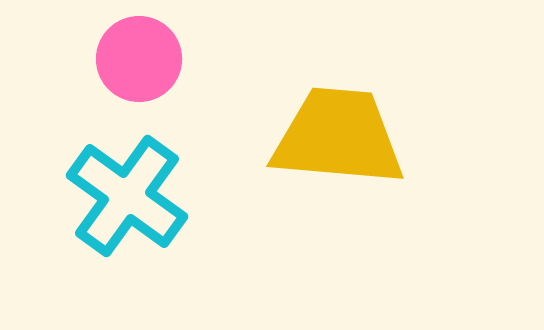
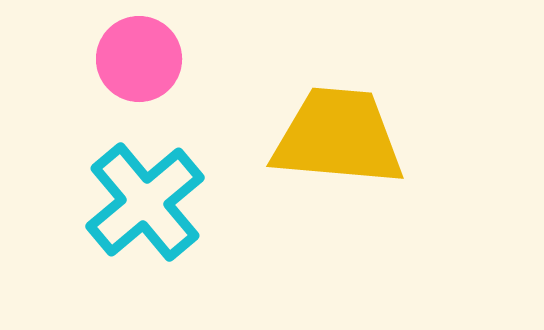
cyan cross: moved 18 px right, 6 px down; rotated 14 degrees clockwise
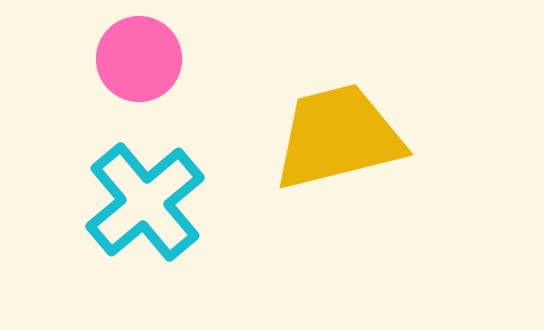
yellow trapezoid: rotated 19 degrees counterclockwise
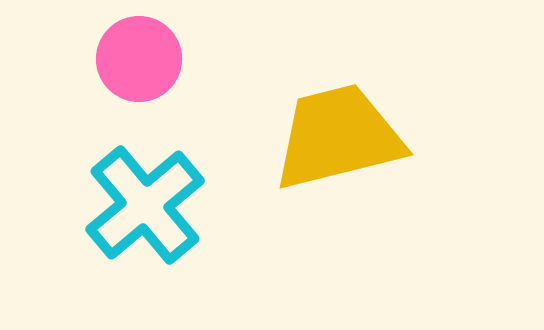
cyan cross: moved 3 px down
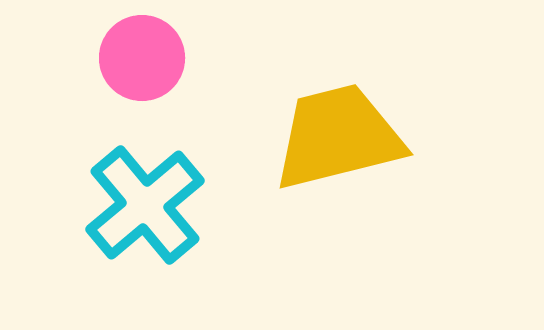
pink circle: moved 3 px right, 1 px up
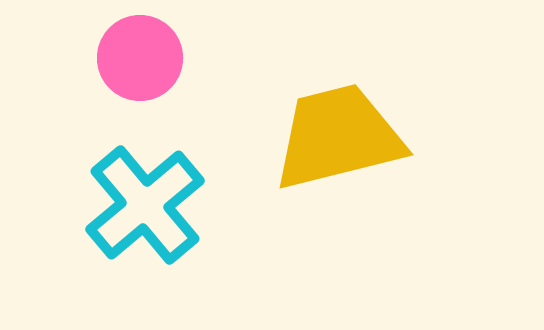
pink circle: moved 2 px left
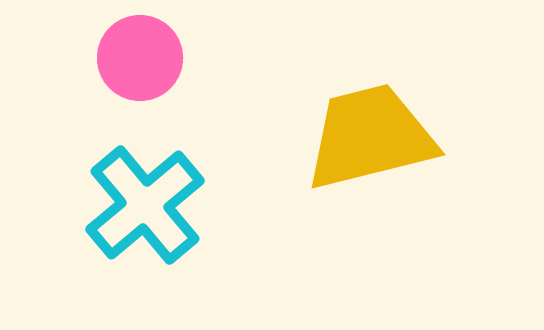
yellow trapezoid: moved 32 px right
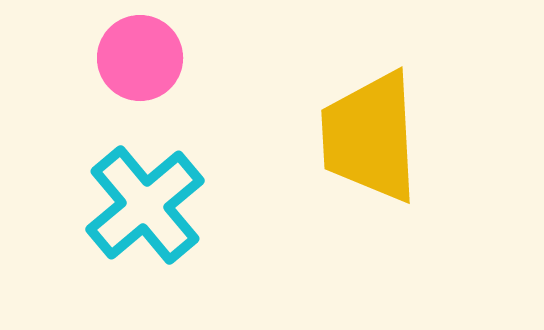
yellow trapezoid: rotated 79 degrees counterclockwise
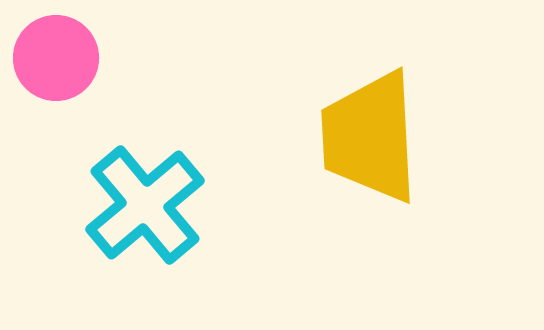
pink circle: moved 84 px left
